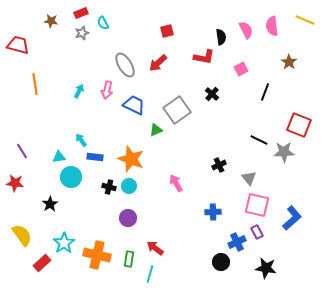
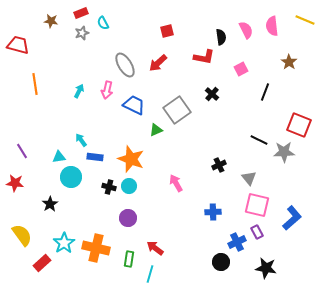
orange cross at (97, 255): moved 1 px left, 7 px up
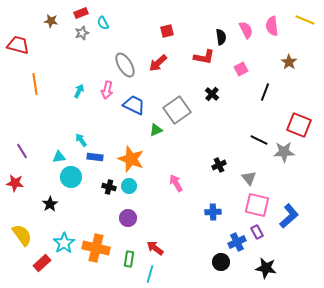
blue L-shape at (292, 218): moved 3 px left, 2 px up
